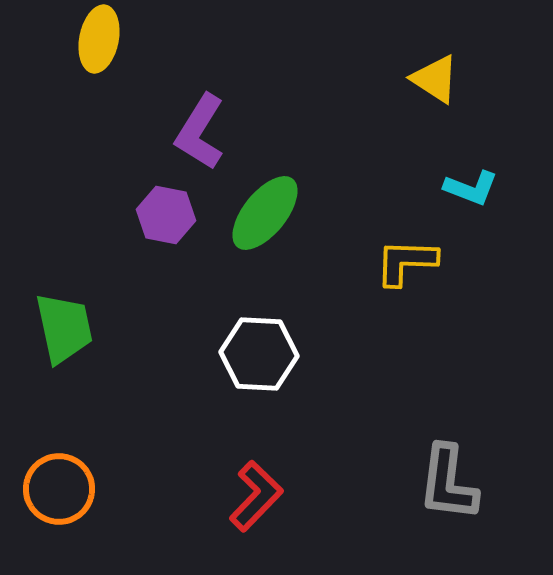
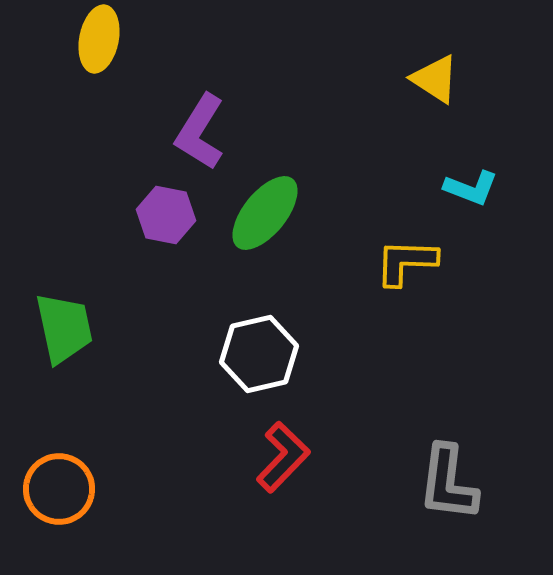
white hexagon: rotated 16 degrees counterclockwise
red L-shape: moved 27 px right, 39 px up
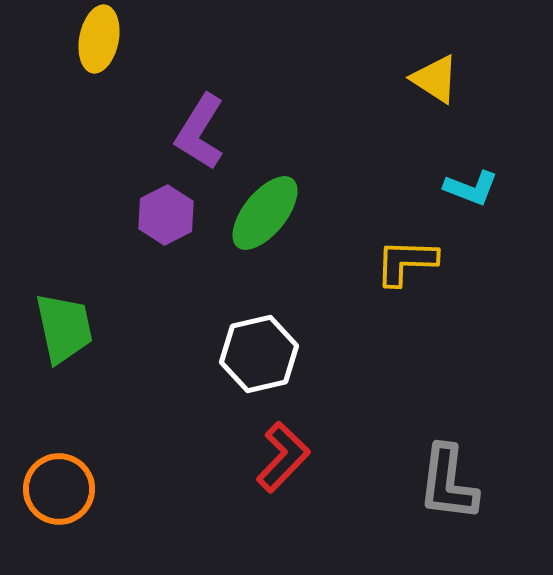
purple hexagon: rotated 22 degrees clockwise
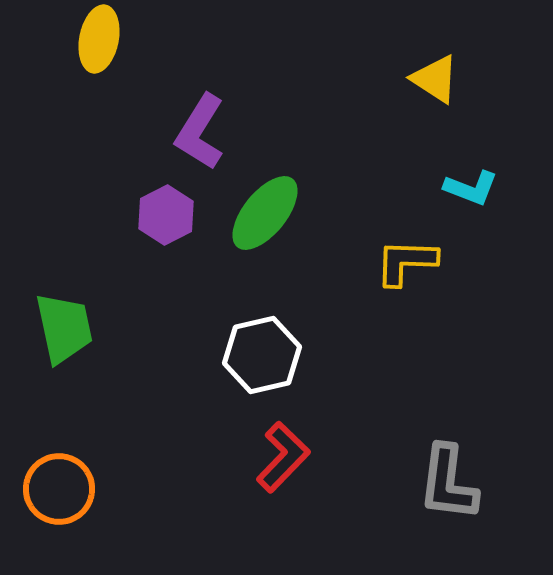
white hexagon: moved 3 px right, 1 px down
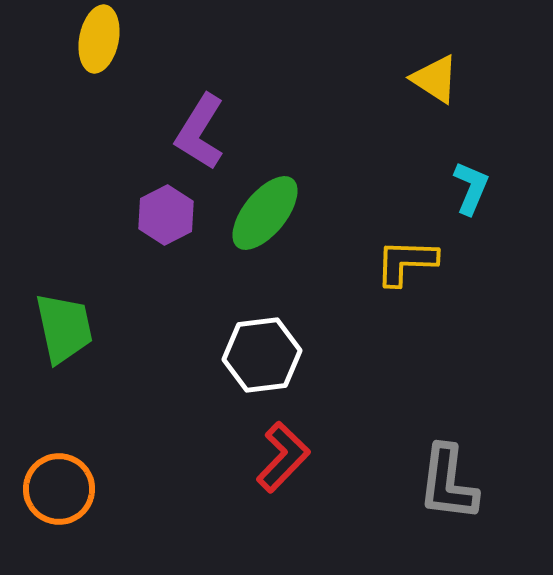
cyan L-shape: rotated 88 degrees counterclockwise
white hexagon: rotated 6 degrees clockwise
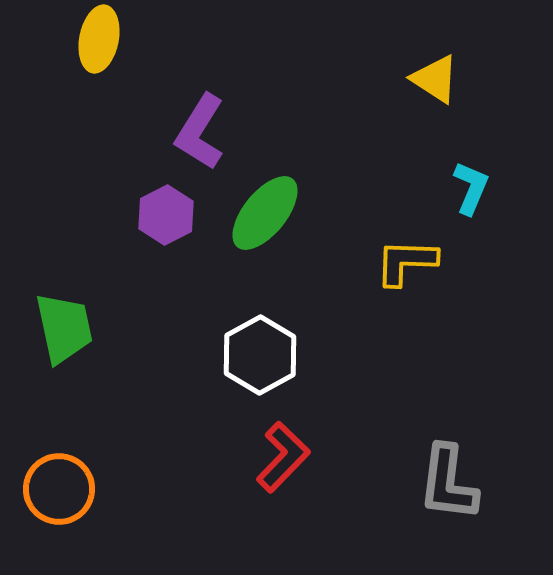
white hexagon: moved 2 px left; rotated 22 degrees counterclockwise
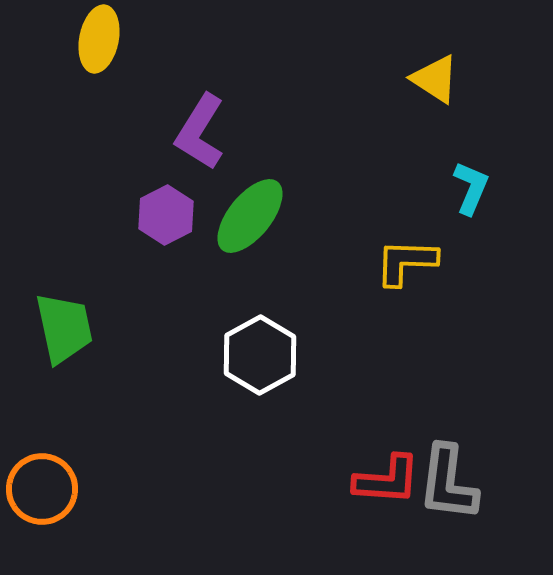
green ellipse: moved 15 px left, 3 px down
red L-shape: moved 104 px right, 23 px down; rotated 50 degrees clockwise
orange circle: moved 17 px left
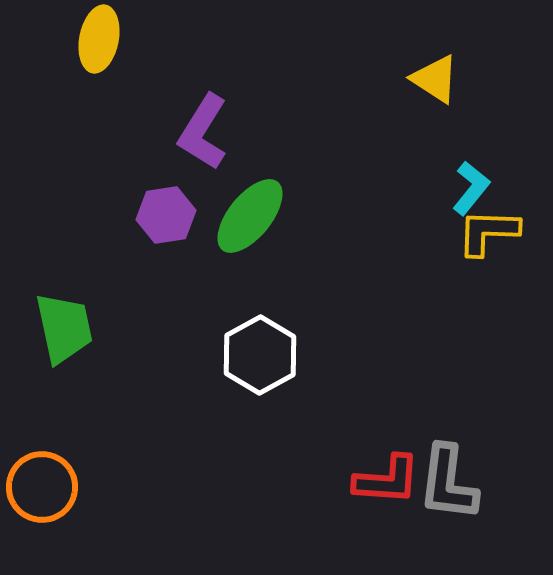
purple L-shape: moved 3 px right
cyan L-shape: rotated 16 degrees clockwise
purple hexagon: rotated 18 degrees clockwise
yellow L-shape: moved 82 px right, 30 px up
orange circle: moved 2 px up
